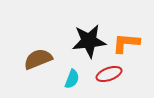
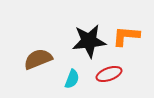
orange L-shape: moved 7 px up
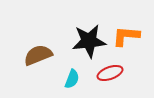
brown semicircle: moved 4 px up
red ellipse: moved 1 px right, 1 px up
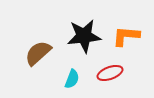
black star: moved 5 px left, 5 px up
brown semicircle: moved 2 px up; rotated 20 degrees counterclockwise
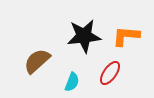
brown semicircle: moved 1 px left, 8 px down
red ellipse: rotated 35 degrees counterclockwise
cyan semicircle: moved 3 px down
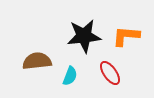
brown semicircle: rotated 36 degrees clockwise
red ellipse: rotated 70 degrees counterclockwise
cyan semicircle: moved 2 px left, 6 px up
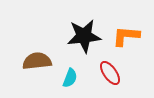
cyan semicircle: moved 2 px down
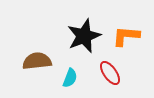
black star: rotated 16 degrees counterclockwise
